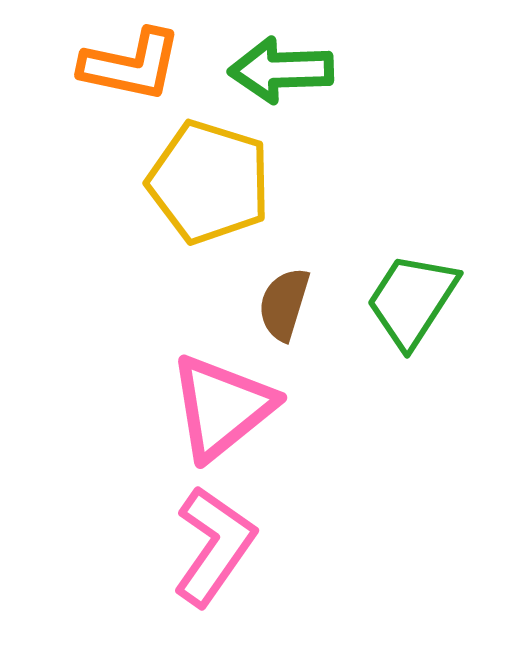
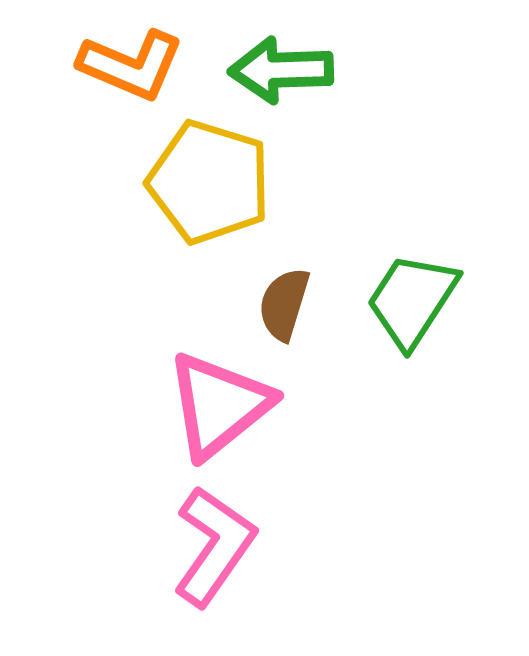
orange L-shape: rotated 11 degrees clockwise
pink triangle: moved 3 px left, 2 px up
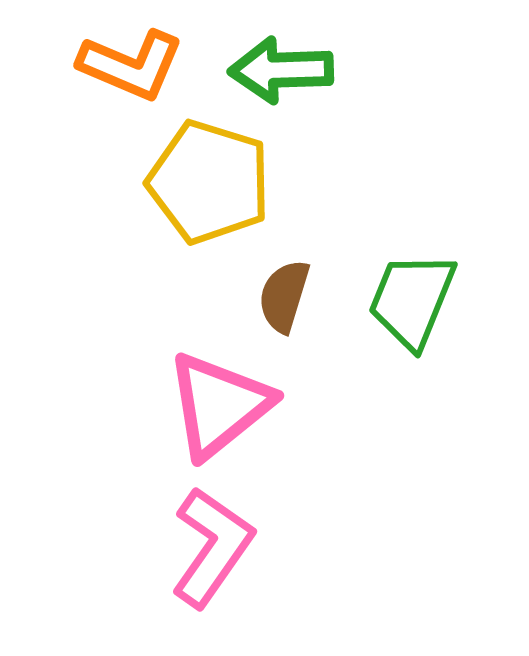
green trapezoid: rotated 11 degrees counterclockwise
brown semicircle: moved 8 px up
pink L-shape: moved 2 px left, 1 px down
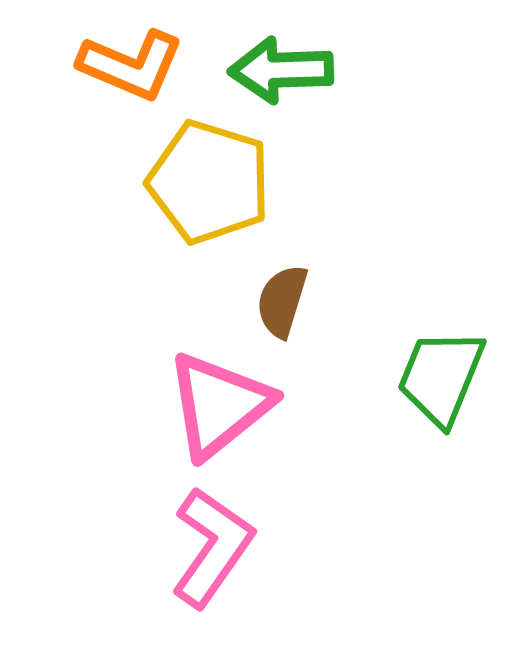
brown semicircle: moved 2 px left, 5 px down
green trapezoid: moved 29 px right, 77 px down
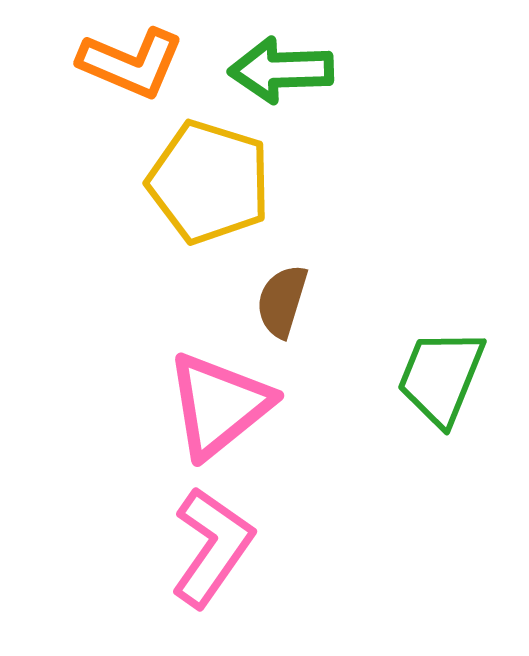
orange L-shape: moved 2 px up
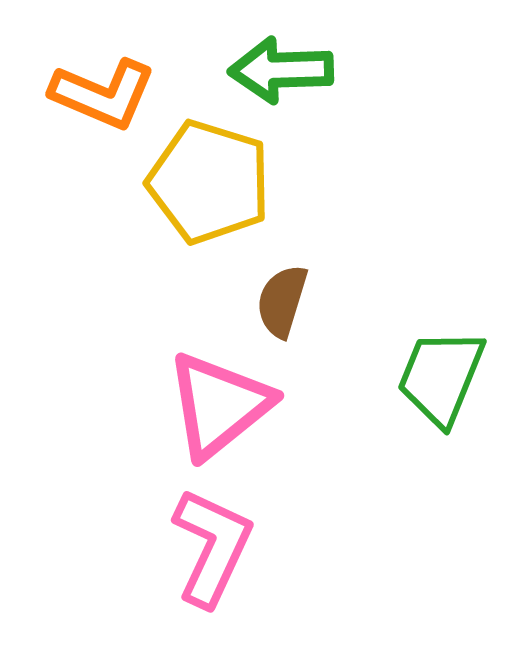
orange L-shape: moved 28 px left, 31 px down
pink L-shape: rotated 10 degrees counterclockwise
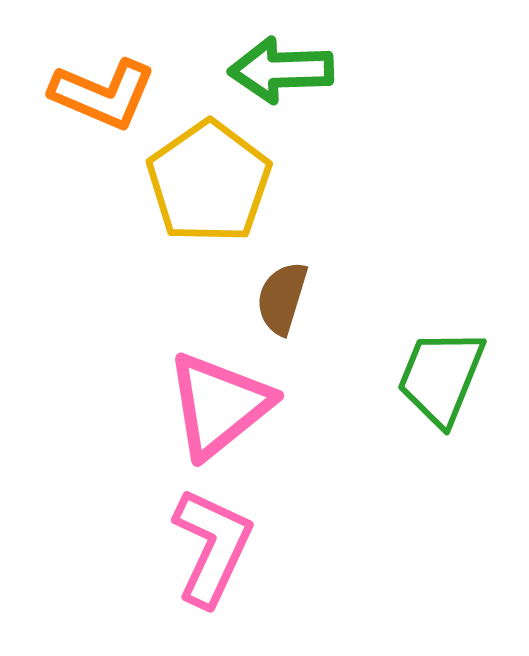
yellow pentagon: rotated 20 degrees clockwise
brown semicircle: moved 3 px up
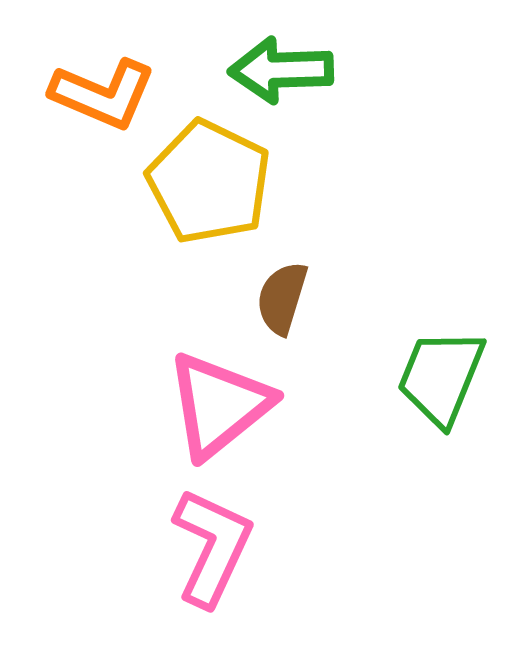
yellow pentagon: rotated 11 degrees counterclockwise
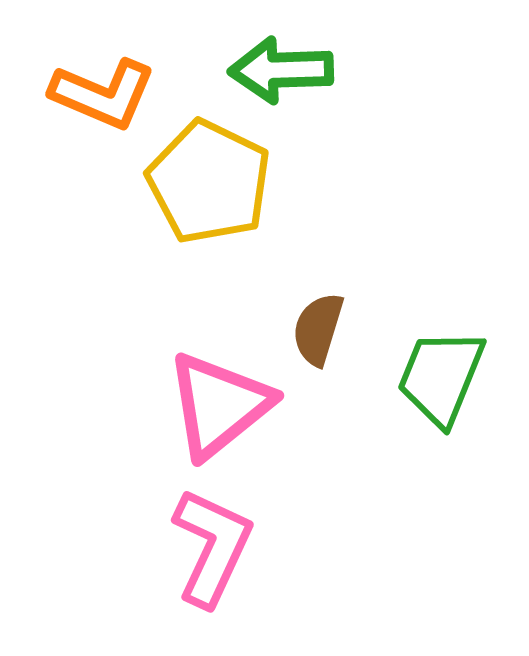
brown semicircle: moved 36 px right, 31 px down
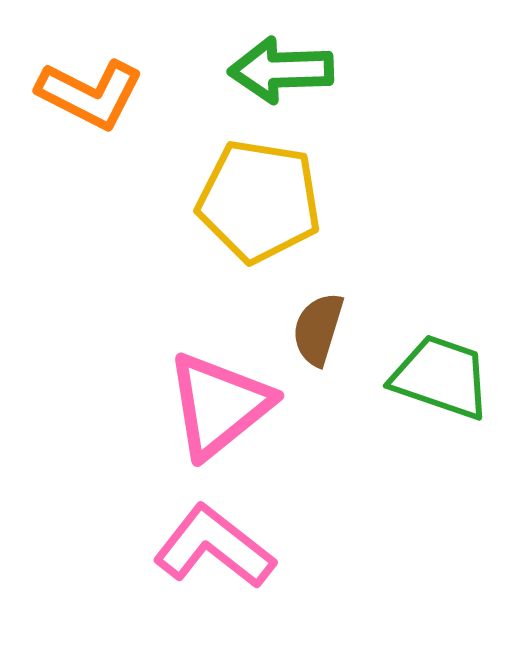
orange L-shape: moved 13 px left; rotated 4 degrees clockwise
yellow pentagon: moved 50 px right, 19 px down; rotated 17 degrees counterclockwise
green trapezoid: rotated 87 degrees clockwise
pink L-shape: moved 2 px right; rotated 77 degrees counterclockwise
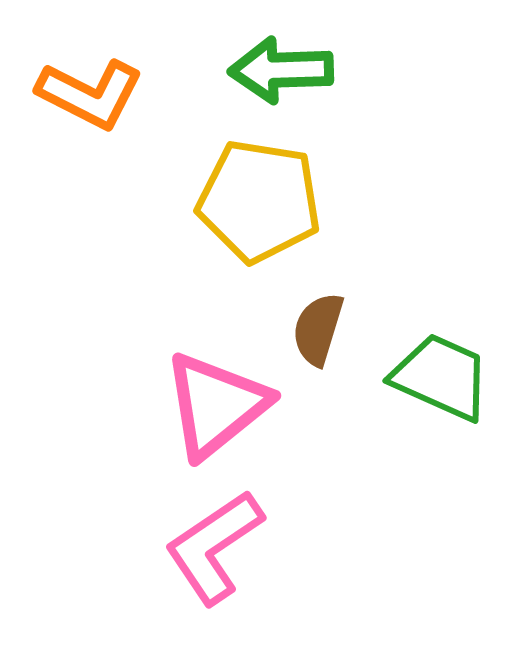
green trapezoid: rotated 5 degrees clockwise
pink triangle: moved 3 px left
pink L-shape: rotated 72 degrees counterclockwise
